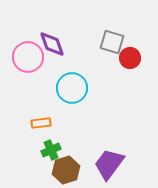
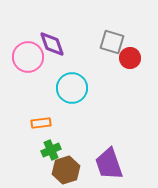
purple trapezoid: rotated 56 degrees counterclockwise
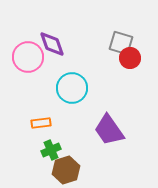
gray square: moved 9 px right, 1 px down
purple trapezoid: moved 34 px up; rotated 16 degrees counterclockwise
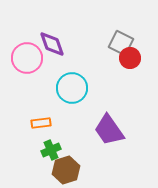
gray square: rotated 10 degrees clockwise
pink circle: moved 1 px left, 1 px down
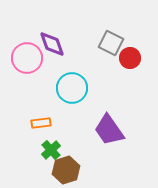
gray square: moved 10 px left
green cross: rotated 18 degrees counterclockwise
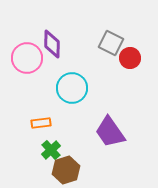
purple diamond: rotated 20 degrees clockwise
purple trapezoid: moved 1 px right, 2 px down
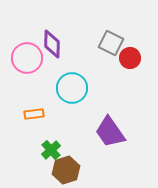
orange rectangle: moved 7 px left, 9 px up
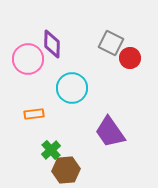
pink circle: moved 1 px right, 1 px down
brown hexagon: rotated 12 degrees clockwise
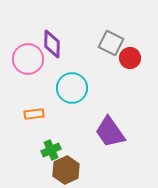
green cross: rotated 18 degrees clockwise
brown hexagon: rotated 20 degrees counterclockwise
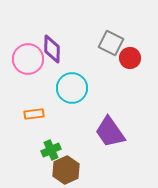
purple diamond: moved 5 px down
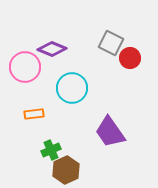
purple diamond: rotated 68 degrees counterclockwise
pink circle: moved 3 px left, 8 px down
